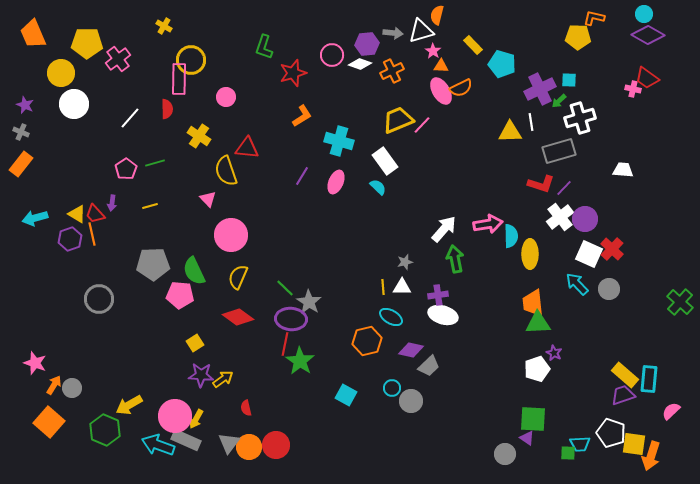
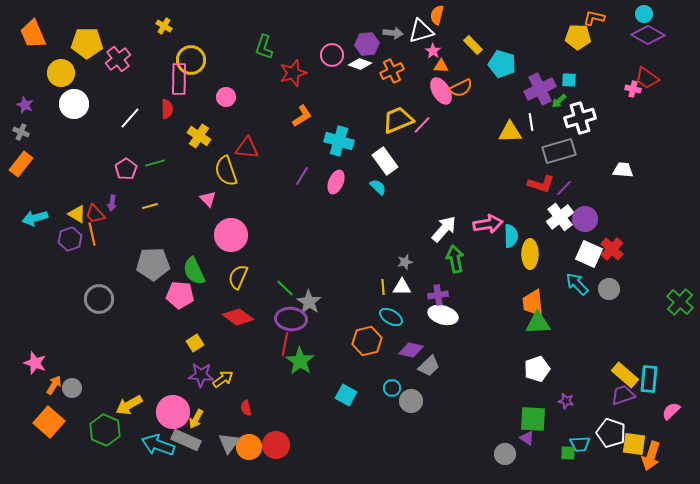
purple star at (554, 353): moved 12 px right, 48 px down; rotated 14 degrees counterclockwise
pink circle at (175, 416): moved 2 px left, 4 px up
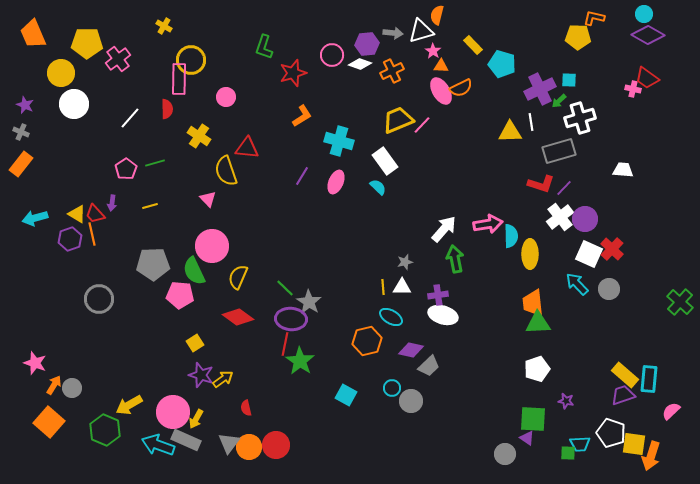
pink circle at (231, 235): moved 19 px left, 11 px down
purple star at (201, 375): rotated 15 degrees clockwise
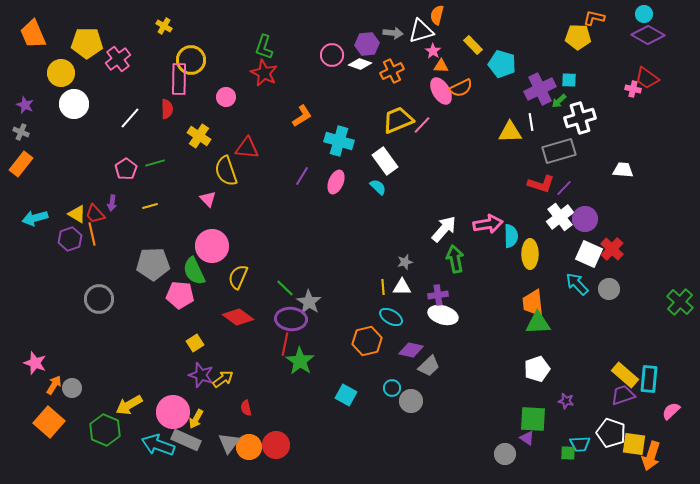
red star at (293, 73): moved 29 px left; rotated 28 degrees counterclockwise
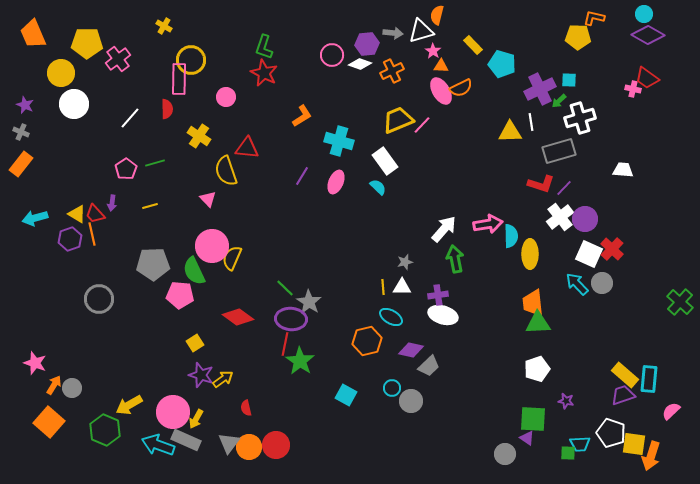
yellow semicircle at (238, 277): moved 6 px left, 19 px up
gray circle at (609, 289): moved 7 px left, 6 px up
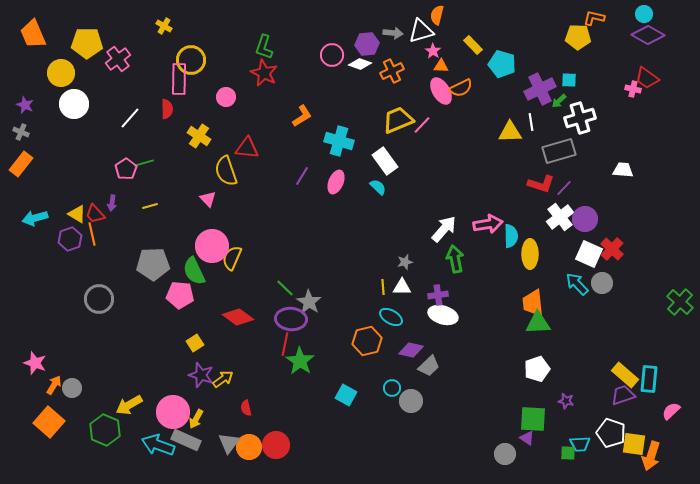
green line at (155, 163): moved 11 px left
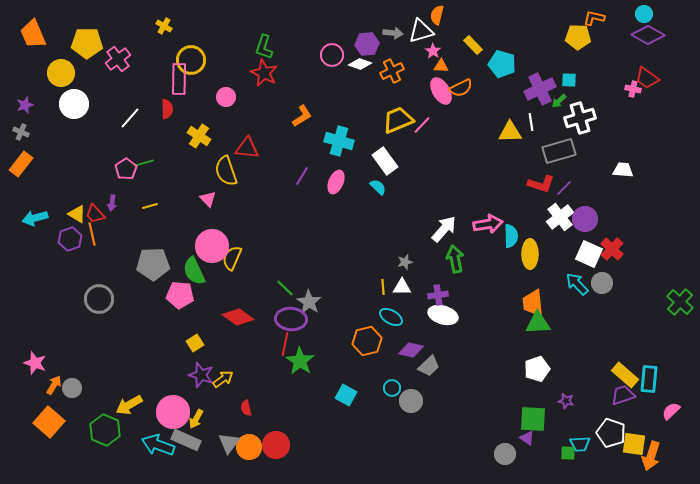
purple star at (25, 105): rotated 30 degrees clockwise
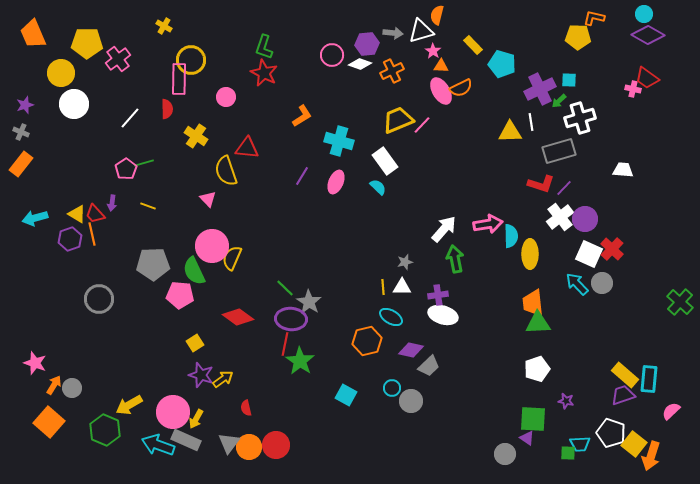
yellow cross at (199, 136): moved 3 px left
yellow line at (150, 206): moved 2 px left; rotated 35 degrees clockwise
yellow square at (634, 444): rotated 30 degrees clockwise
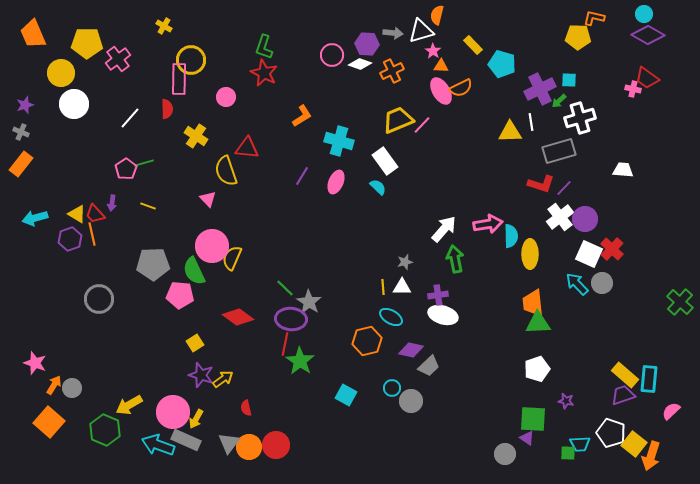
purple hexagon at (367, 44): rotated 10 degrees clockwise
